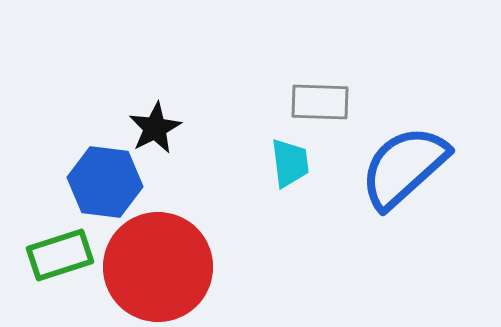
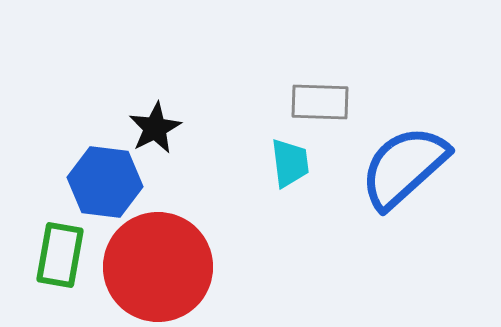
green rectangle: rotated 62 degrees counterclockwise
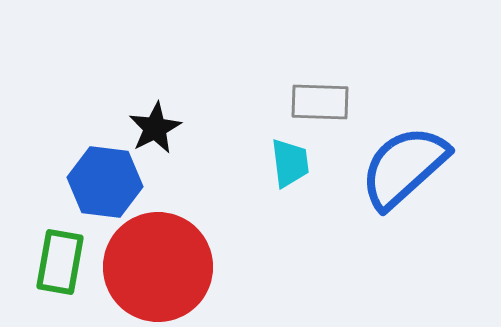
green rectangle: moved 7 px down
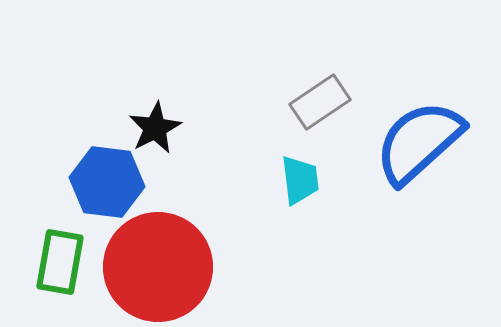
gray rectangle: rotated 36 degrees counterclockwise
cyan trapezoid: moved 10 px right, 17 px down
blue semicircle: moved 15 px right, 25 px up
blue hexagon: moved 2 px right
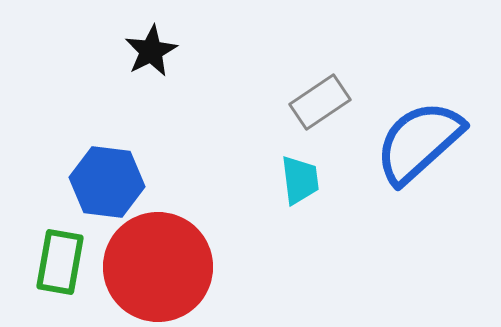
black star: moved 4 px left, 77 px up
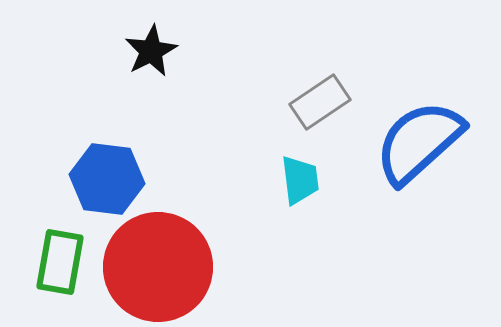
blue hexagon: moved 3 px up
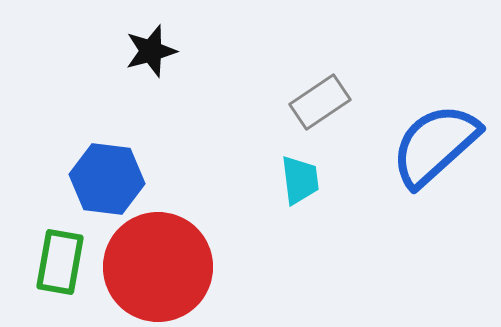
black star: rotated 12 degrees clockwise
blue semicircle: moved 16 px right, 3 px down
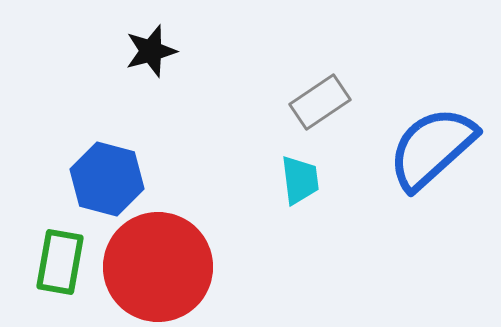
blue semicircle: moved 3 px left, 3 px down
blue hexagon: rotated 8 degrees clockwise
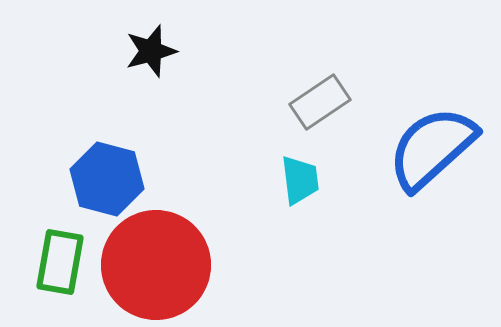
red circle: moved 2 px left, 2 px up
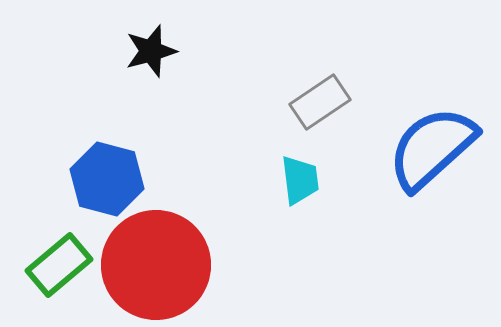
green rectangle: moved 1 px left, 3 px down; rotated 40 degrees clockwise
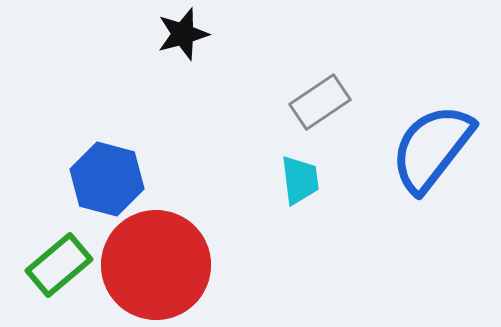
black star: moved 32 px right, 17 px up
blue semicircle: rotated 10 degrees counterclockwise
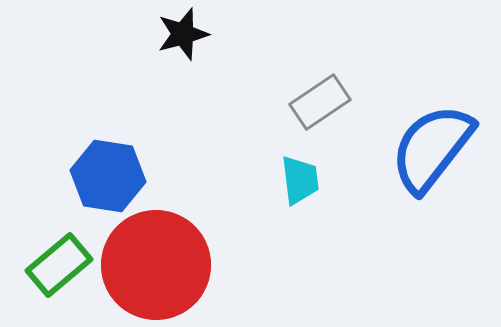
blue hexagon: moved 1 px right, 3 px up; rotated 6 degrees counterclockwise
